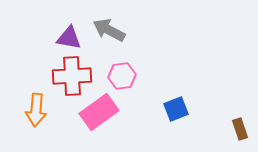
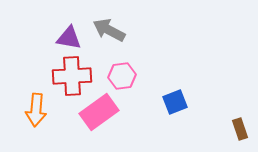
blue square: moved 1 px left, 7 px up
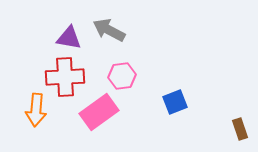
red cross: moved 7 px left, 1 px down
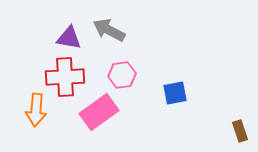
pink hexagon: moved 1 px up
blue square: moved 9 px up; rotated 10 degrees clockwise
brown rectangle: moved 2 px down
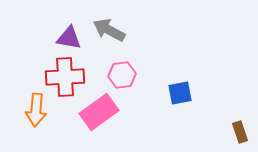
blue square: moved 5 px right
brown rectangle: moved 1 px down
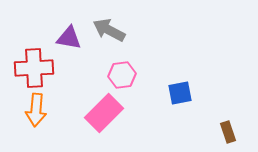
red cross: moved 31 px left, 9 px up
pink rectangle: moved 5 px right, 1 px down; rotated 9 degrees counterclockwise
brown rectangle: moved 12 px left
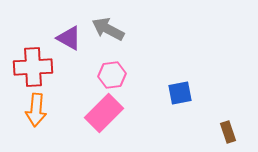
gray arrow: moved 1 px left, 1 px up
purple triangle: rotated 20 degrees clockwise
red cross: moved 1 px left, 1 px up
pink hexagon: moved 10 px left
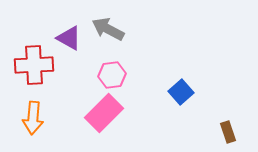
red cross: moved 1 px right, 2 px up
blue square: moved 1 px right, 1 px up; rotated 30 degrees counterclockwise
orange arrow: moved 3 px left, 8 px down
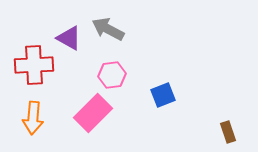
blue square: moved 18 px left, 3 px down; rotated 20 degrees clockwise
pink rectangle: moved 11 px left
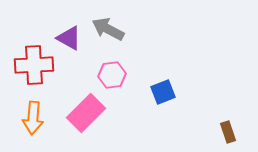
blue square: moved 3 px up
pink rectangle: moved 7 px left
